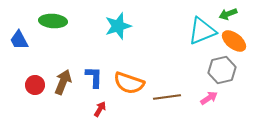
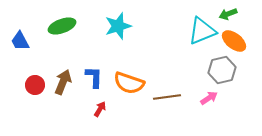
green ellipse: moved 9 px right, 5 px down; rotated 24 degrees counterclockwise
blue trapezoid: moved 1 px right, 1 px down
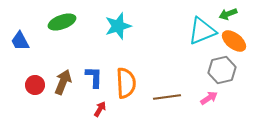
green ellipse: moved 4 px up
orange semicircle: moved 3 px left; rotated 112 degrees counterclockwise
